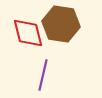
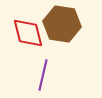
brown hexagon: moved 1 px right
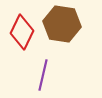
red diamond: moved 6 px left, 1 px up; rotated 40 degrees clockwise
